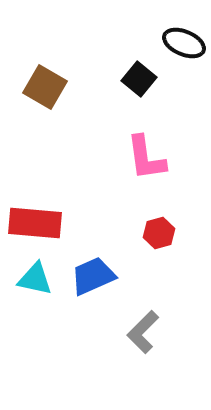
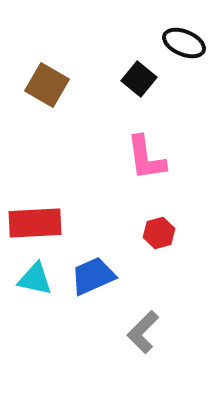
brown square: moved 2 px right, 2 px up
red rectangle: rotated 8 degrees counterclockwise
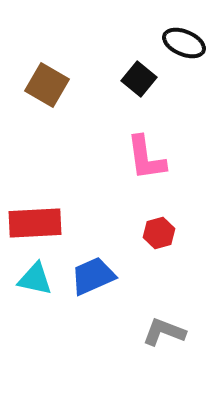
gray L-shape: moved 21 px right; rotated 66 degrees clockwise
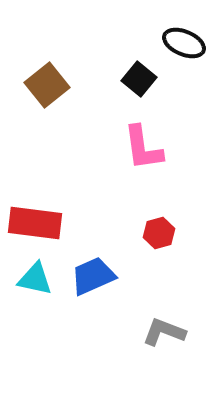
brown square: rotated 21 degrees clockwise
pink L-shape: moved 3 px left, 10 px up
red rectangle: rotated 10 degrees clockwise
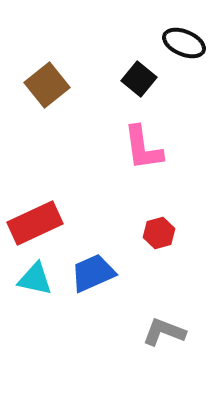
red rectangle: rotated 32 degrees counterclockwise
blue trapezoid: moved 3 px up
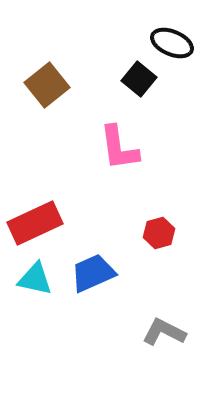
black ellipse: moved 12 px left
pink L-shape: moved 24 px left
gray L-shape: rotated 6 degrees clockwise
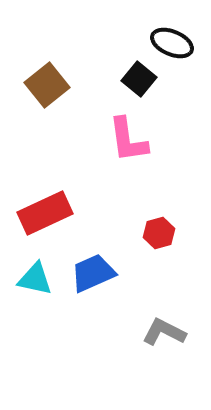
pink L-shape: moved 9 px right, 8 px up
red rectangle: moved 10 px right, 10 px up
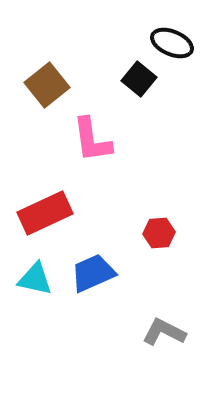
pink L-shape: moved 36 px left
red hexagon: rotated 12 degrees clockwise
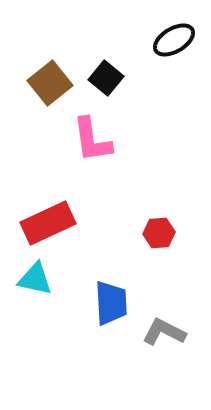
black ellipse: moved 2 px right, 3 px up; rotated 54 degrees counterclockwise
black square: moved 33 px left, 1 px up
brown square: moved 3 px right, 2 px up
red rectangle: moved 3 px right, 10 px down
blue trapezoid: moved 18 px right, 30 px down; rotated 111 degrees clockwise
